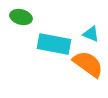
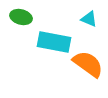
cyan triangle: moved 2 px left, 15 px up
cyan rectangle: moved 2 px up
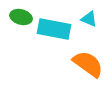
cyan rectangle: moved 13 px up
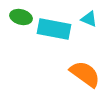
orange semicircle: moved 3 px left, 10 px down
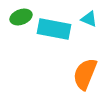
green ellipse: rotated 35 degrees counterclockwise
orange semicircle: rotated 104 degrees counterclockwise
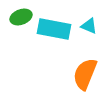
cyan triangle: moved 7 px down
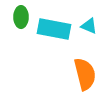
green ellipse: rotated 70 degrees counterclockwise
orange semicircle: rotated 144 degrees clockwise
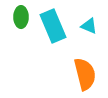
cyan rectangle: moved 1 px left, 3 px up; rotated 56 degrees clockwise
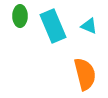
green ellipse: moved 1 px left, 1 px up
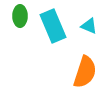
orange semicircle: moved 2 px up; rotated 32 degrees clockwise
